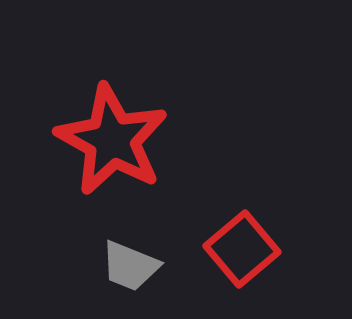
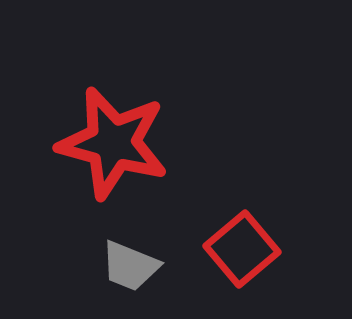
red star: moved 1 px right, 3 px down; rotated 14 degrees counterclockwise
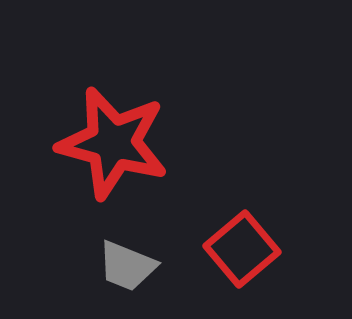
gray trapezoid: moved 3 px left
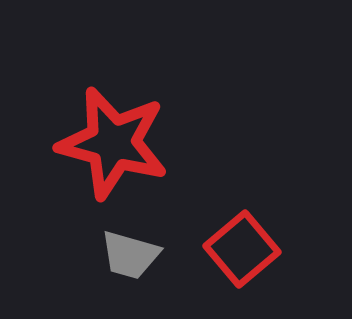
gray trapezoid: moved 3 px right, 11 px up; rotated 6 degrees counterclockwise
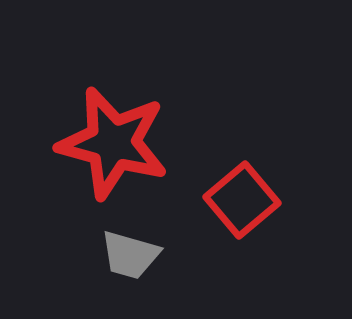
red square: moved 49 px up
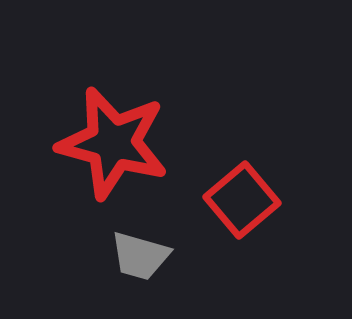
gray trapezoid: moved 10 px right, 1 px down
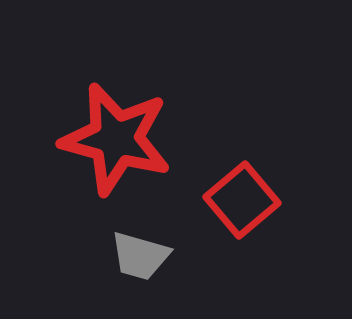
red star: moved 3 px right, 4 px up
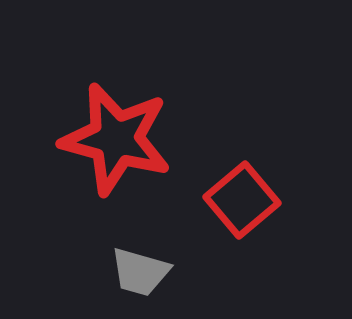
gray trapezoid: moved 16 px down
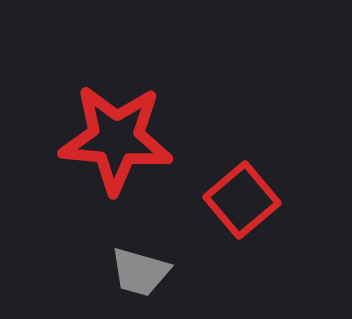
red star: rotated 10 degrees counterclockwise
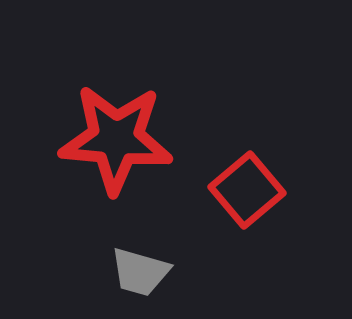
red square: moved 5 px right, 10 px up
